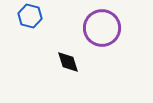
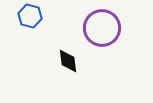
black diamond: moved 1 px up; rotated 10 degrees clockwise
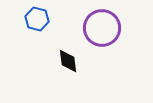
blue hexagon: moved 7 px right, 3 px down
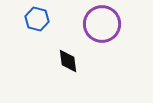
purple circle: moved 4 px up
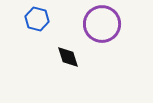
black diamond: moved 4 px up; rotated 10 degrees counterclockwise
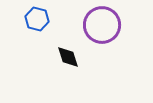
purple circle: moved 1 px down
